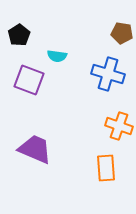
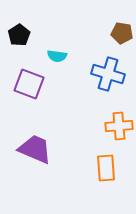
purple square: moved 4 px down
orange cross: rotated 24 degrees counterclockwise
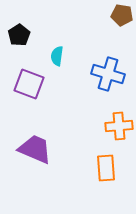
brown pentagon: moved 18 px up
cyan semicircle: rotated 90 degrees clockwise
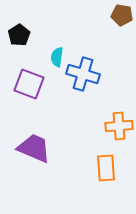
cyan semicircle: moved 1 px down
blue cross: moved 25 px left
purple trapezoid: moved 1 px left, 1 px up
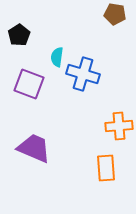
brown pentagon: moved 7 px left, 1 px up
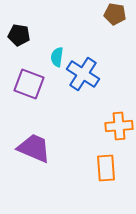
black pentagon: rotated 30 degrees counterclockwise
blue cross: rotated 16 degrees clockwise
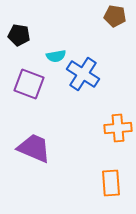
brown pentagon: moved 2 px down
cyan semicircle: moved 1 px left, 1 px up; rotated 108 degrees counterclockwise
orange cross: moved 1 px left, 2 px down
orange rectangle: moved 5 px right, 15 px down
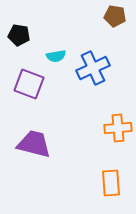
blue cross: moved 10 px right, 6 px up; rotated 32 degrees clockwise
purple trapezoid: moved 4 px up; rotated 9 degrees counterclockwise
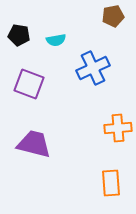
brown pentagon: moved 2 px left; rotated 20 degrees counterclockwise
cyan semicircle: moved 16 px up
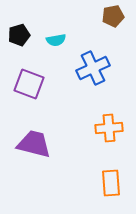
black pentagon: rotated 25 degrees counterclockwise
orange cross: moved 9 px left
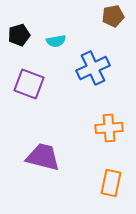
cyan semicircle: moved 1 px down
purple trapezoid: moved 9 px right, 13 px down
orange rectangle: rotated 16 degrees clockwise
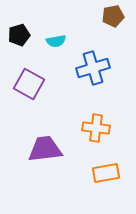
blue cross: rotated 8 degrees clockwise
purple square: rotated 8 degrees clockwise
orange cross: moved 13 px left; rotated 12 degrees clockwise
purple trapezoid: moved 2 px right, 8 px up; rotated 21 degrees counterclockwise
orange rectangle: moved 5 px left, 10 px up; rotated 68 degrees clockwise
